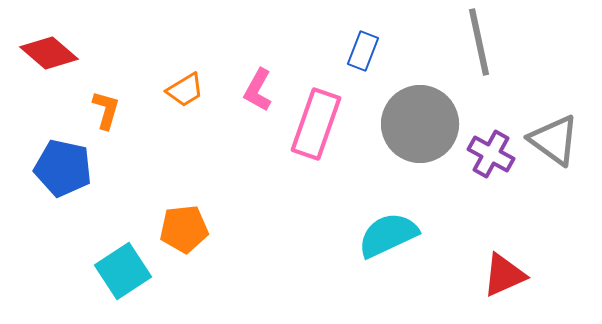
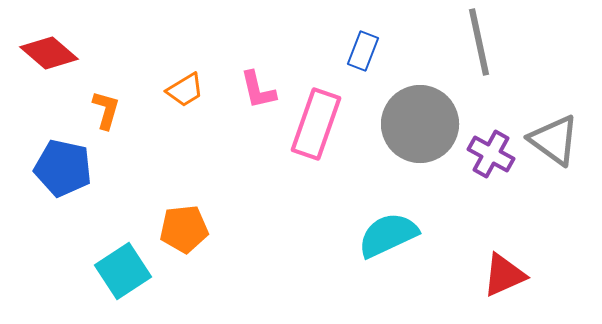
pink L-shape: rotated 42 degrees counterclockwise
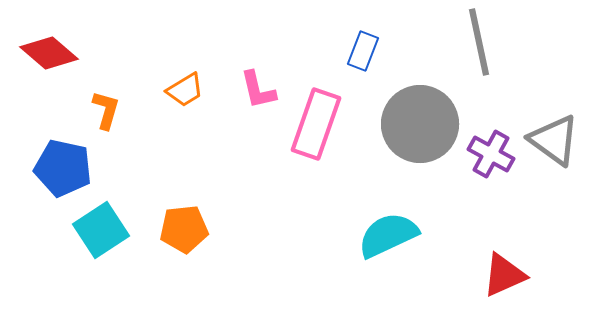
cyan square: moved 22 px left, 41 px up
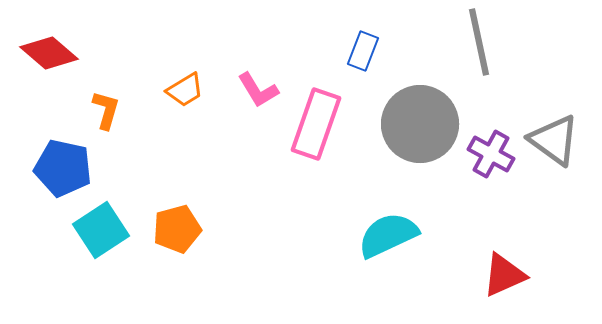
pink L-shape: rotated 18 degrees counterclockwise
orange pentagon: moved 7 px left; rotated 9 degrees counterclockwise
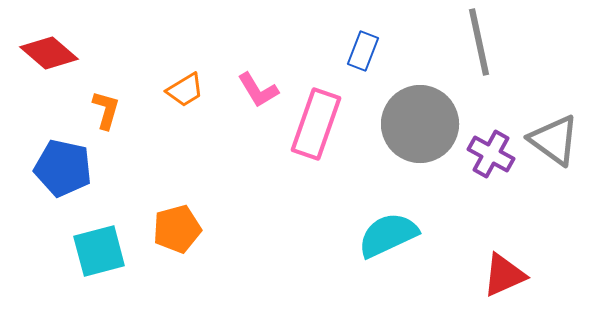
cyan square: moved 2 px left, 21 px down; rotated 18 degrees clockwise
